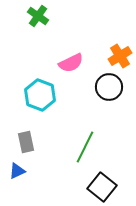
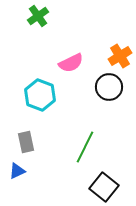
green cross: rotated 20 degrees clockwise
black square: moved 2 px right
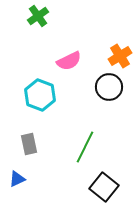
pink semicircle: moved 2 px left, 2 px up
gray rectangle: moved 3 px right, 2 px down
blue triangle: moved 8 px down
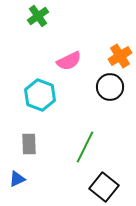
black circle: moved 1 px right
gray rectangle: rotated 10 degrees clockwise
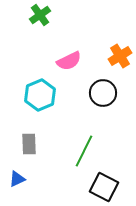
green cross: moved 2 px right, 1 px up
black circle: moved 7 px left, 6 px down
cyan hexagon: rotated 16 degrees clockwise
green line: moved 1 px left, 4 px down
black square: rotated 12 degrees counterclockwise
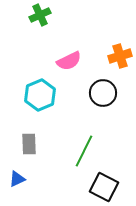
green cross: rotated 10 degrees clockwise
orange cross: rotated 15 degrees clockwise
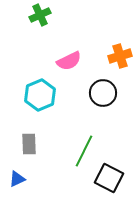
black square: moved 5 px right, 9 px up
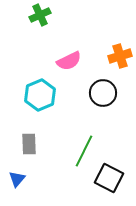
blue triangle: rotated 24 degrees counterclockwise
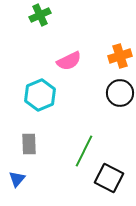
black circle: moved 17 px right
